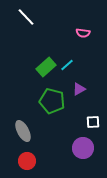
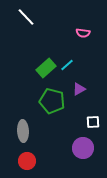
green rectangle: moved 1 px down
gray ellipse: rotated 25 degrees clockwise
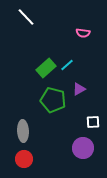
green pentagon: moved 1 px right, 1 px up
red circle: moved 3 px left, 2 px up
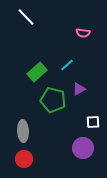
green rectangle: moved 9 px left, 4 px down
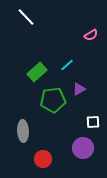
pink semicircle: moved 8 px right, 2 px down; rotated 40 degrees counterclockwise
green pentagon: rotated 20 degrees counterclockwise
red circle: moved 19 px right
